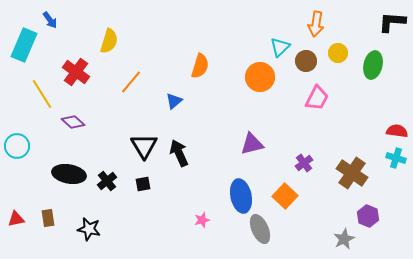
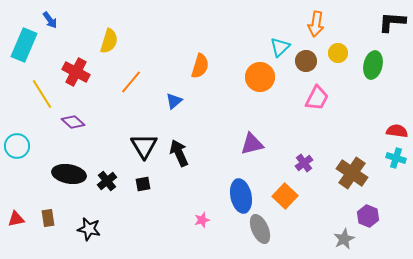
red cross: rotated 8 degrees counterclockwise
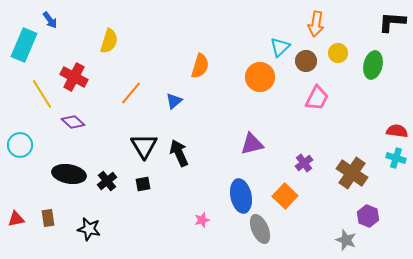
red cross: moved 2 px left, 5 px down
orange line: moved 11 px down
cyan circle: moved 3 px right, 1 px up
gray star: moved 2 px right, 1 px down; rotated 25 degrees counterclockwise
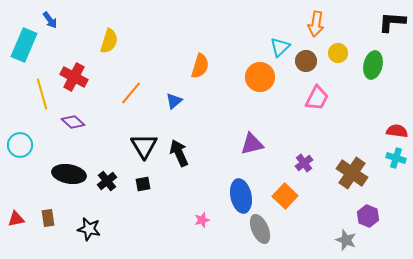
yellow line: rotated 16 degrees clockwise
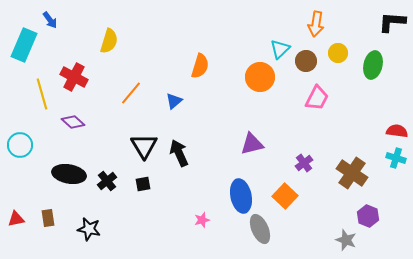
cyan triangle: moved 2 px down
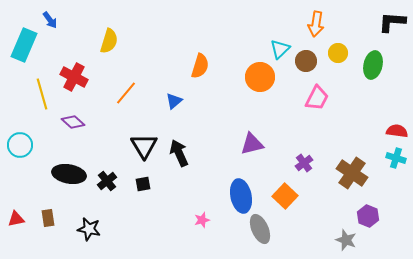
orange line: moved 5 px left
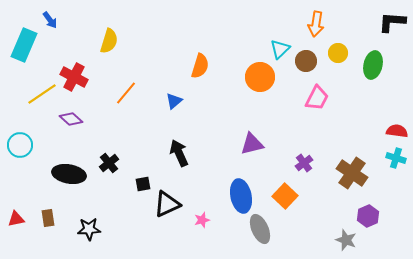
yellow line: rotated 72 degrees clockwise
purple diamond: moved 2 px left, 3 px up
black triangle: moved 23 px right, 58 px down; rotated 36 degrees clockwise
black cross: moved 2 px right, 18 px up
purple hexagon: rotated 15 degrees clockwise
black star: rotated 15 degrees counterclockwise
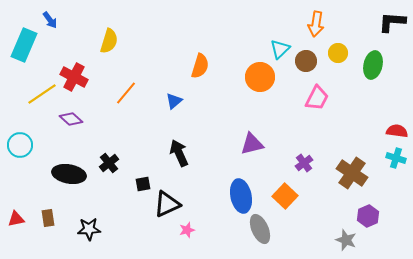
pink star: moved 15 px left, 10 px down
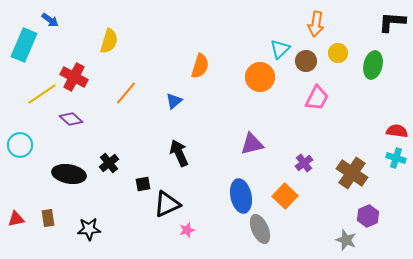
blue arrow: rotated 18 degrees counterclockwise
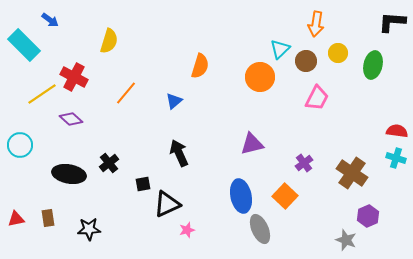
cyan rectangle: rotated 68 degrees counterclockwise
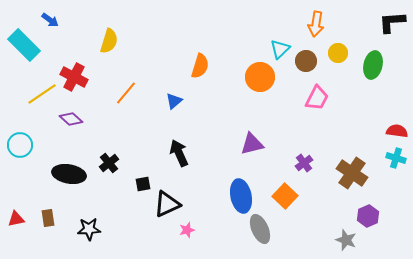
black L-shape: rotated 8 degrees counterclockwise
